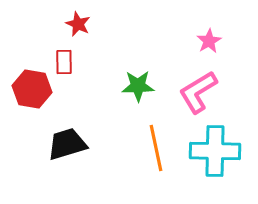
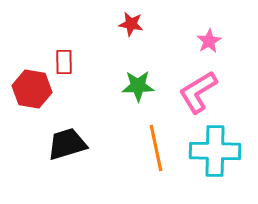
red star: moved 53 px right; rotated 15 degrees counterclockwise
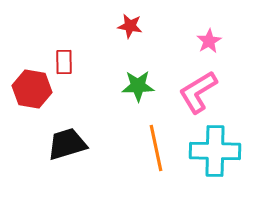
red star: moved 1 px left, 2 px down
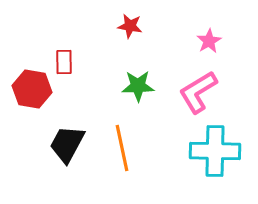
black trapezoid: rotated 45 degrees counterclockwise
orange line: moved 34 px left
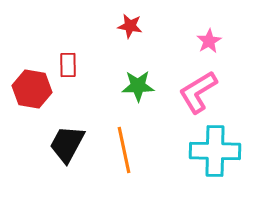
red rectangle: moved 4 px right, 3 px down
orange line: moved 2 px right, 2 px down
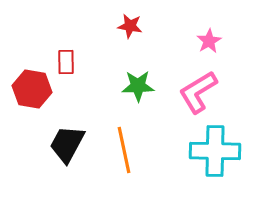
red rectangle: moved 2 px left, 3 px up
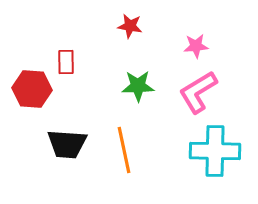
pink star: moved 13 px left, 5 px down; rotated 25 degrees clockwise
red hexagon: rotated 6 degrees counterclockwise
black trapezoid: rotated 114 degrees counterclockwise
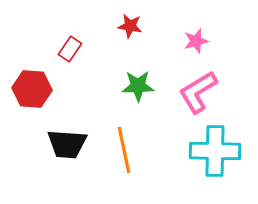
pink star: moved 5 px up; rotated 10 degrees counterclockwise
red rectangle: moved 4 px right, 13 px up; rotated 35 degrees clockwise
